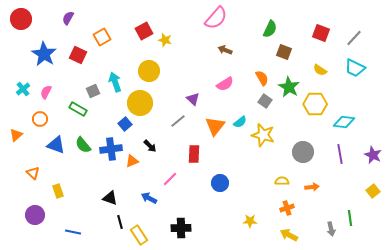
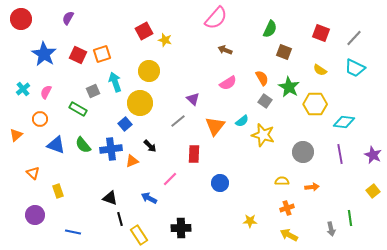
orange square at (102, 37): moved 17 px down; rotated 12 degrees clockwise
pink semicircle at (225, 84): moved 3 px right, 1 px up
cyan semicircle at (240, 122): moved 2 px right, 1 px up
black line at (120, 222): moved 3 px up
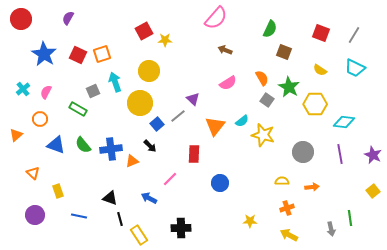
gray line at (354, 38): moved 3 px up; rotated 12 degrees counterclockwise
yellow star at (165, 40): rotated 16 degrees counterclockwise
gray square at (265, 101): moved 2 px right, 1 px up
gray line at (178, 121): moved 5 px up
blue square at (125, 124): moved 32 px right
blue line at (73, 232): moved 6 px right, 16 px up
